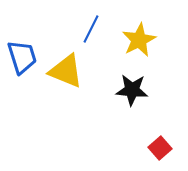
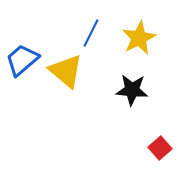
blue line: moved 4 px down
yellow star: moved 2 px up
blue trapezoid: moved 3 px down; rotated 114 degrees counterclockwise
yellow triangle: rotated 18 degrees clockwise
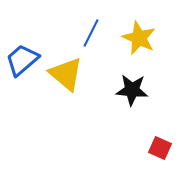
yellow star: rotated 20 degrees counterclockwise
yellow triangle: moved 3 px down
red square: rotated 25 degrees counterclockwise
